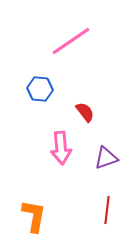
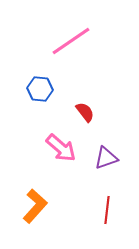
pink arrow: rotated 44 degrees counterclockwise
orange L-shape: moved 1 px right, 10 px up; rotated 32 degrees clockwise
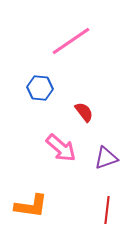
blue hexagon: moved 1 px up
red semicircle: moved 1 px left
orange L-shape: moved 4 px left; rotated 56 degrees clockwise
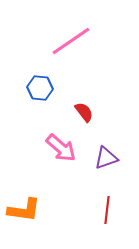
orange L-shape: moved 7 px left, 4 px down
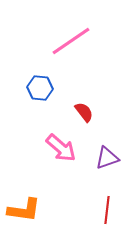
purple triangle: moved 1 px right
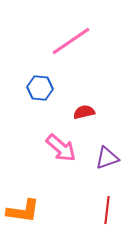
red semicircle: rotated 65 degrees counterclockwise
orange L-shape: moved 1 px left, 1 px down
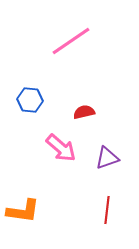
blue hexagon: moved 10 px left, 12 px down
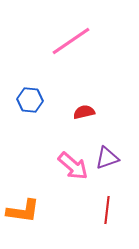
pink arrow: moved 12 px right, 18 px down
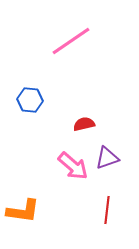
red semicircle: moved 12 px down
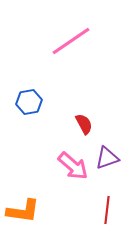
blue hexagon: moved 1 px left, 2 px down; rotated 15 degrees counterclockwise
red semicircle: rotated 75 degrees clockwise
